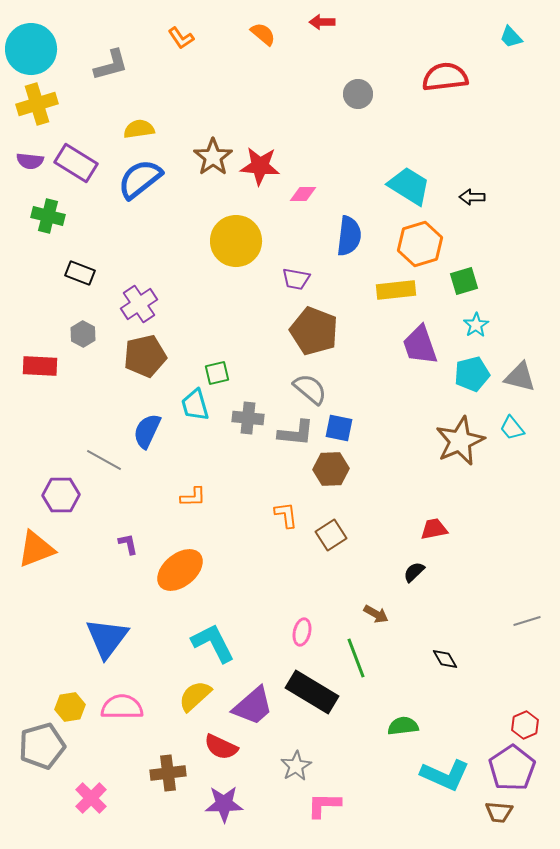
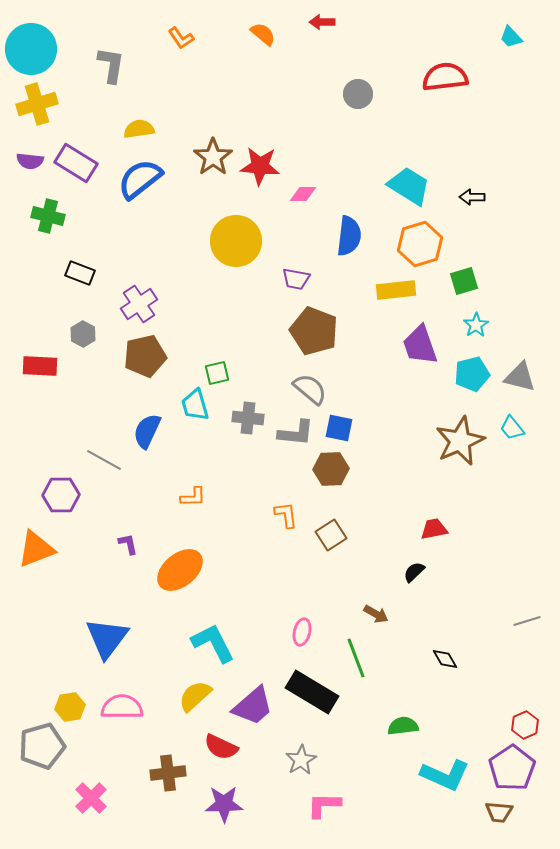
gray L-shape at (111, 65): rotated 66 degrees counterclockwise
gray star at (296, 766): moved 5 px right, 6 px up
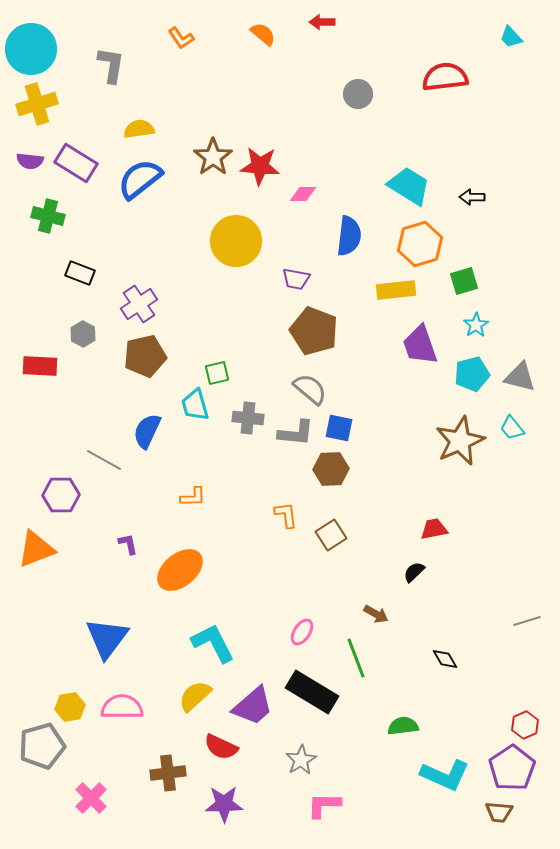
pink ellipse at (302, 632): rotated 20 degrees clockwise
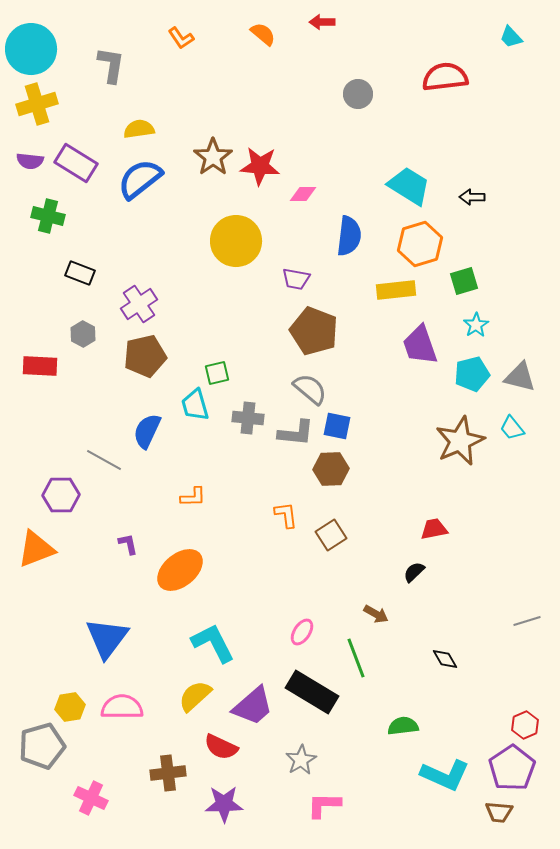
blue square at (339, 428): moved 2 px left, 2 px up
pink cross at (91, 798): rotated 20 degrees counterclockwise
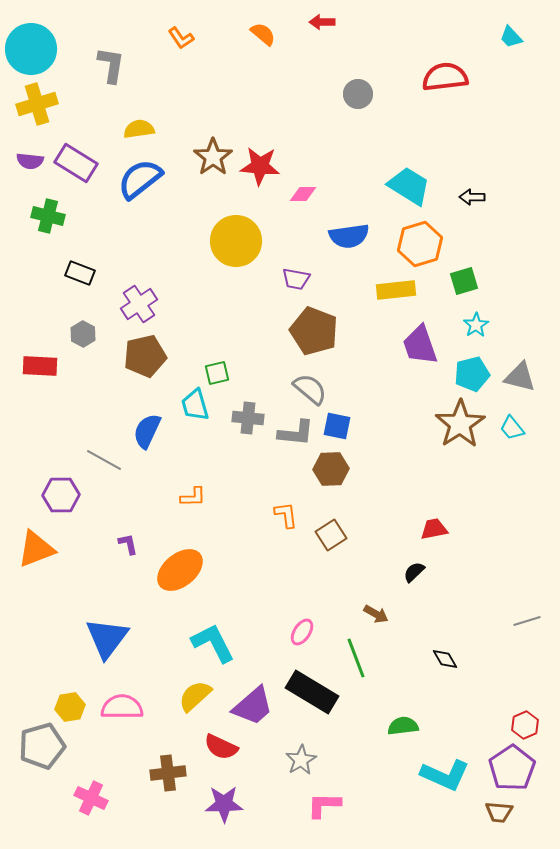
blue semicircle at (349, 236): rotated 75 degrees clockwise
brown star at (460, 441): moved 17 px up; rotated 9 degrees counterclockwise
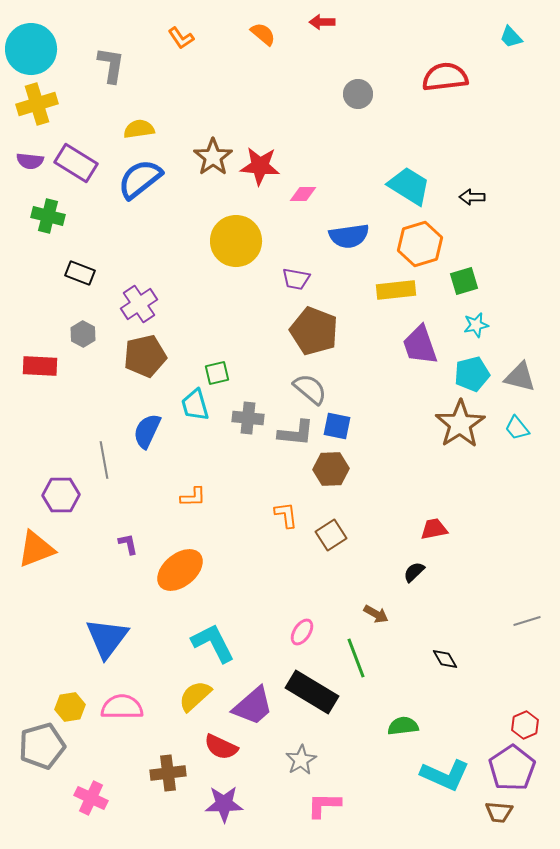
cyan star at (476, 325): rotated 20 degrees clockwise
cyan trapezoid at (512, 428): moved 5 px right
gray line at (104, 460): rotated 51 degrees clockwise
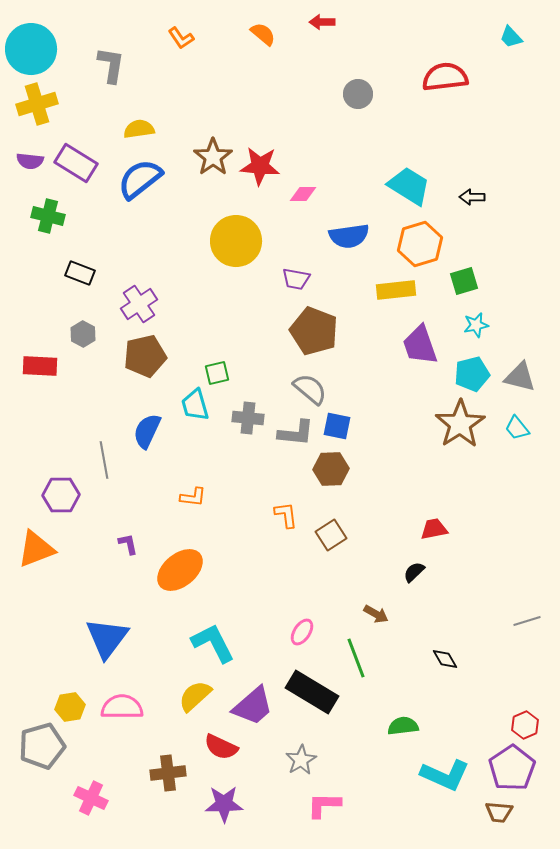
orange L-shape at (193, 497): rotated 8 degrees clockwise
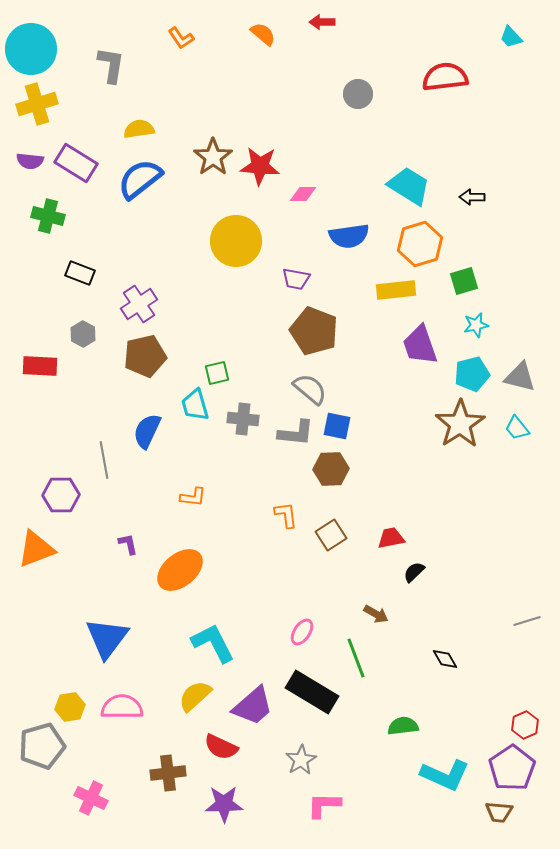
gray cross at (248, 418): moved 5 px left, 1 px down
red trapezoid at (434, 529): moved 43 px left, 9 px down
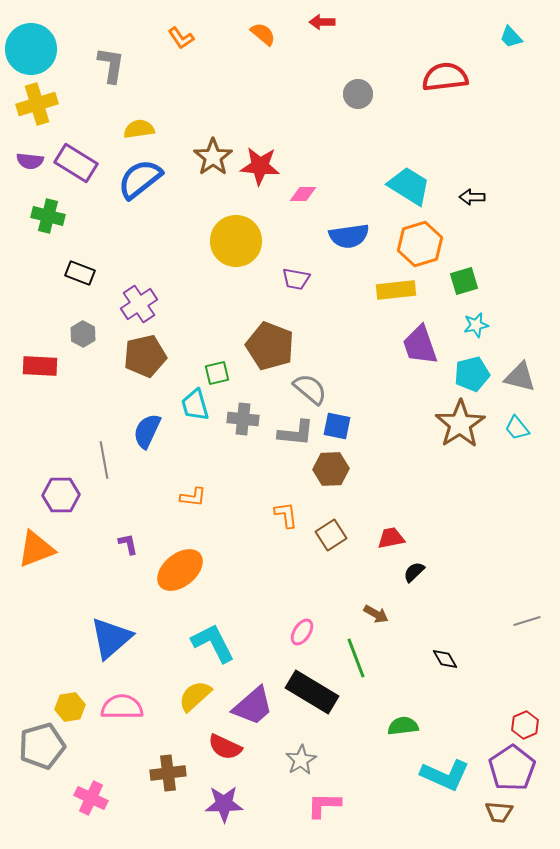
brown pentagon at (314, 331): moved 44 px left, 15 px down
blue triangle at (107, 638): moved 4 px right; rotated 12 degrees clockwise
red semicircle at (221, 747): moved 4 px right
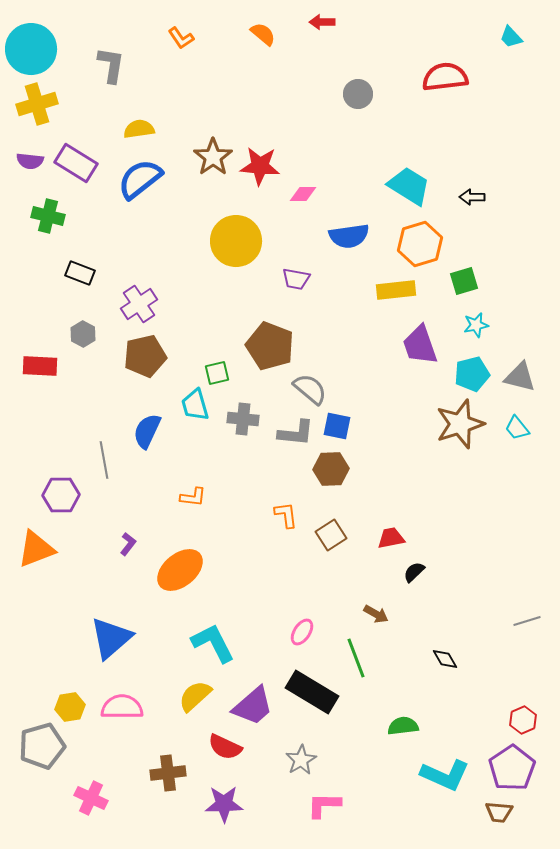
brown star at (460, 424): rotated 15 degrees clockwise
purple L-shape at (128, 544): rotated 50 degrees clockwise
red hexagon at (525, 725): moved 2 px left, 5 px up
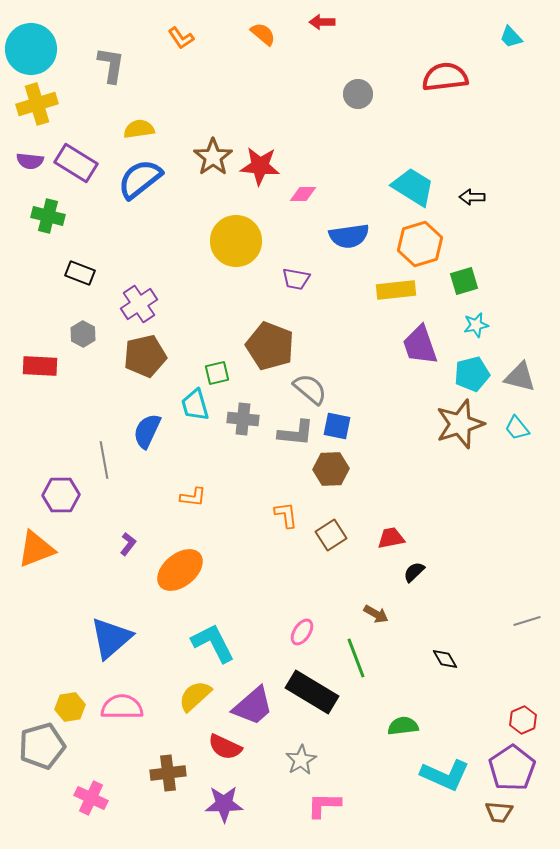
cyan trapezoid at (409, 186): moved 4 px right, 1 px down
